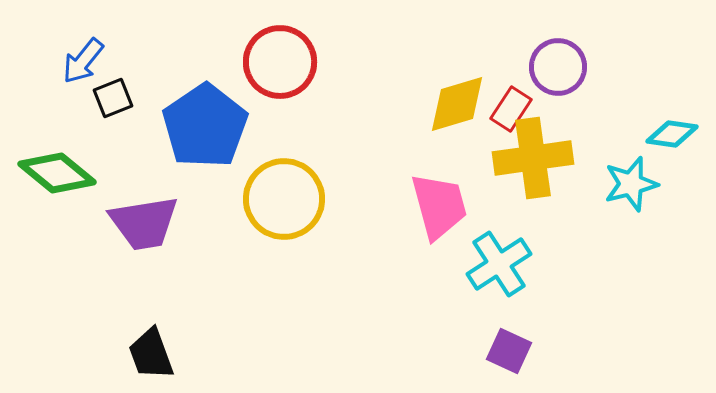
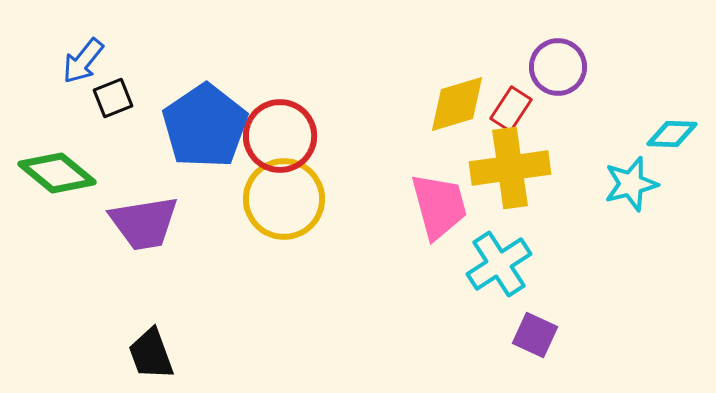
red circle: moved 74 px down
cyan diamond: rotated 6 degrees counterclockwise
yellow cross: moved 23 px left, 10 px down
purple square: moved 26 px right, 16 px up
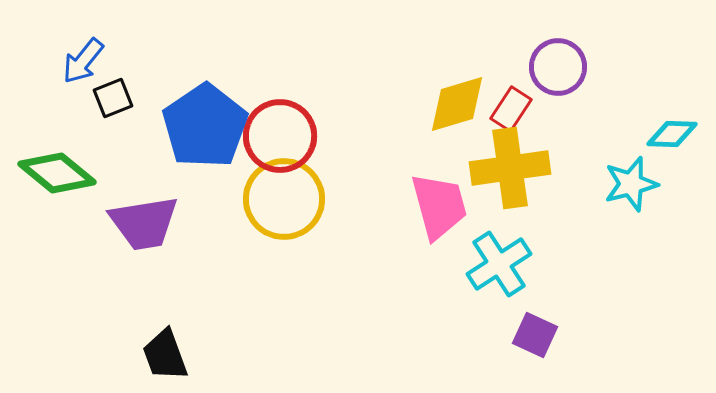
black trapezoid: moved 14 px right, 1 px down
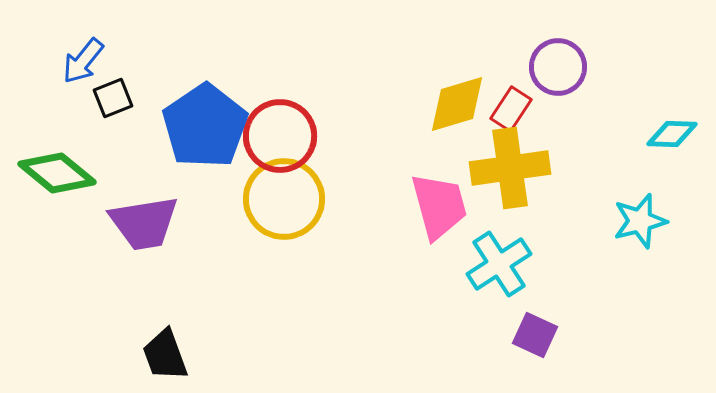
cyan star: moved 9 px right, 37 px down
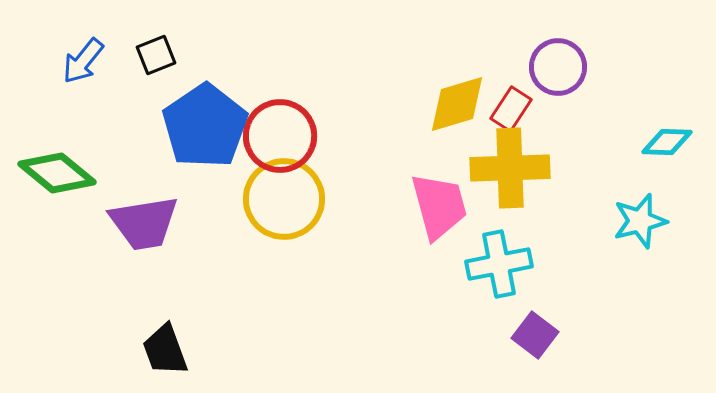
black square: moved 43 px right, 43 px up
cyan diamond: moved 5 px left, 8 px down
yellow cross: rotated 6 degrees clockwise
cyan cross: rotated 22 degrees clockwise
purple square: rotated 12 degrees clockwise
black trapezoid: moved 5 px up
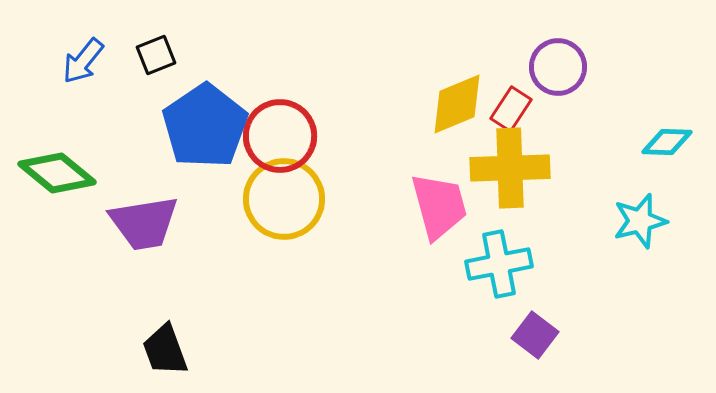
yellow diamond: rotated 6 degrees counterclockwise
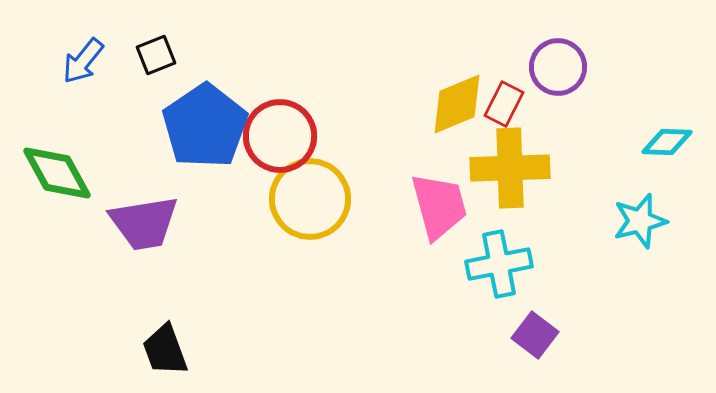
red rectangle: moved 7 px left, 5 px up; rotated 6 degrees counterclockwise
green diamond: rotated 22 degrees clockwise
yellow circle: moved 26 px right
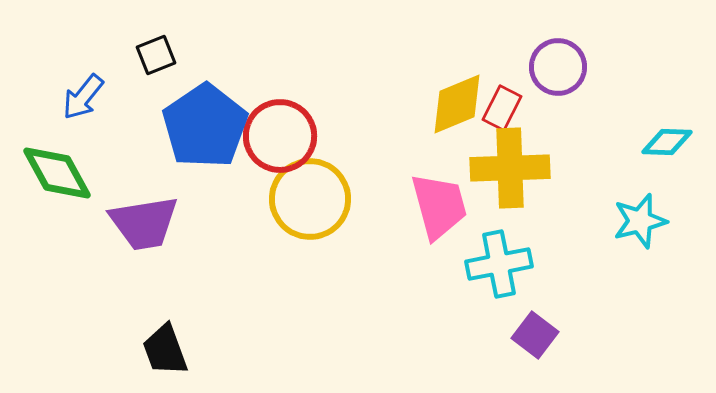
blue arrow: moved 36 px down
red rectangle: moved 2 px left, 4 px down
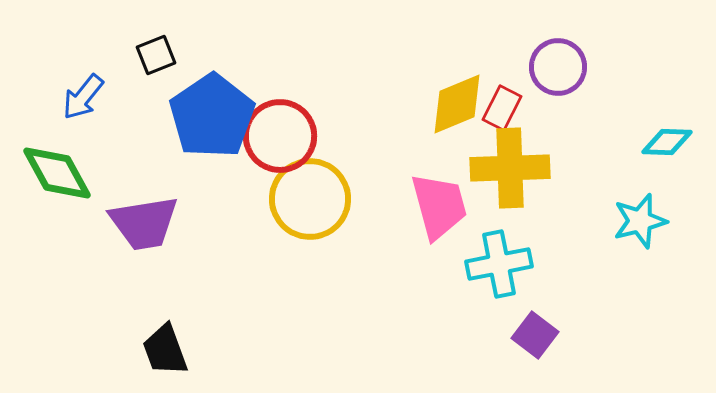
blue pentagon: moved 7 px right, 10 px up
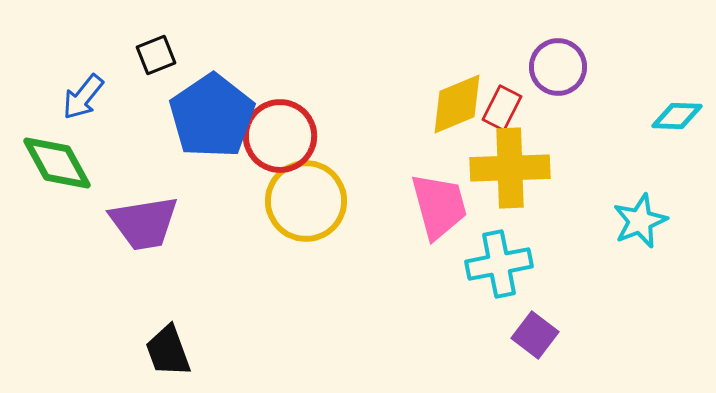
cyan diamond: moved 10 px right, 26 px up
green diamond: moved 10 px up
yellow circle: moved 4 px left, 2 px down
cyan star: rotated 8 degrees counterclockwise
black trapezoid: moved 3 px right, 1 px down
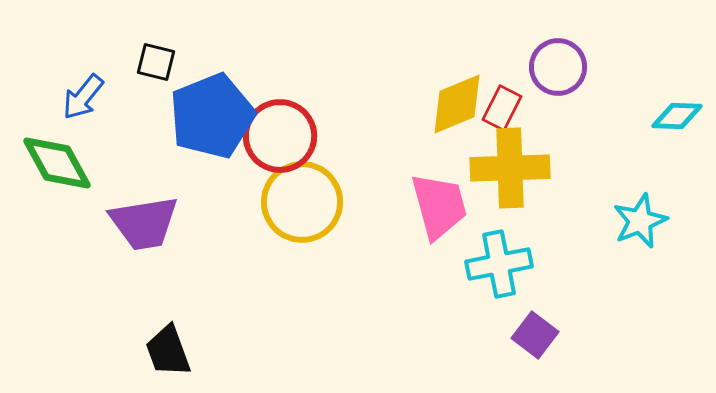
black square: moved 7 px down; rotated 36 degrees clockwise
blue pentagon: rotated 12 degrees clockwise
yellow circle: moved 4 px left, 1 px down
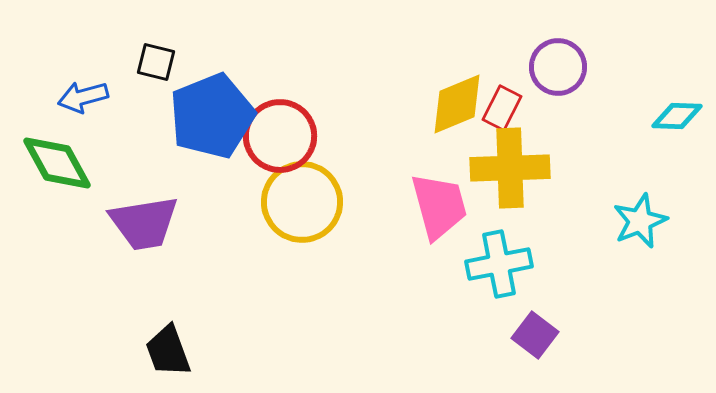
blue arrow: rotated 36 degrees clockwise
